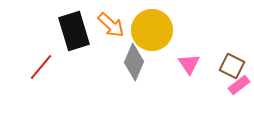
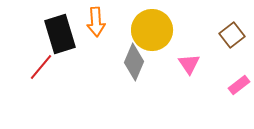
orange arrow: moved 15 px left, 3 px up; rotated 44 degrees clockwise
black rectangle: moved 14 px left, 3 px down
brown square: moved 31 px up; rotated 25 degrees clockwise
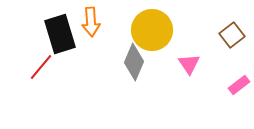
orange arrow: moved 5 px left
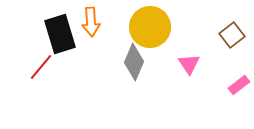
yellow circle: moved 2 px left, 3 px up
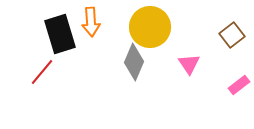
red line: moved 1 px right, 5 px down
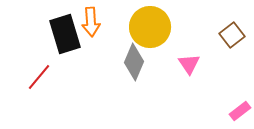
black rectangle: moved 5 px right
red line: moved 3 px left, 5 px down
pink rectangle: moved 1 px right, 26 px down
